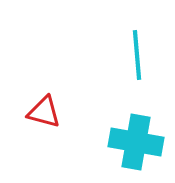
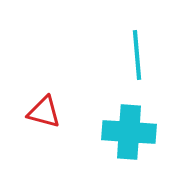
cyan cross: moved 7 px left, 10 px up; rotated 6 degrees counterclockwise
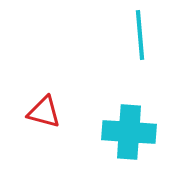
cyan line: moved 3 px right, 20 px up
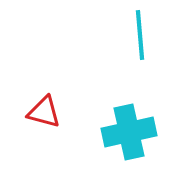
cyan cross: rotated 16 degrees counterclockwise
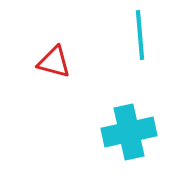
red triangle: moved 10 px right, 50 px up
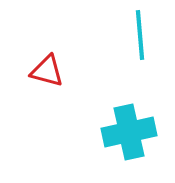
red triangle: moved 7 px left, 9 px down
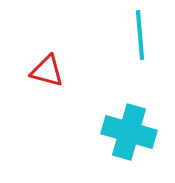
cyan cross: rotated 28 degrees clockwise
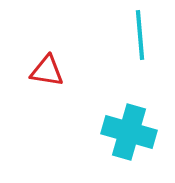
red triangle: rotated 6 degrees counterclockwise
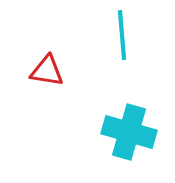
cyan line: moved 18 px left
